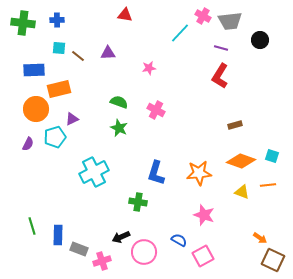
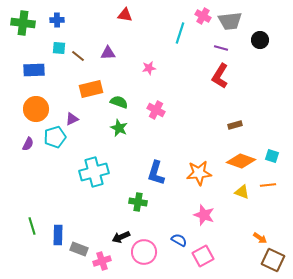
cyan line at (180, 33): rotated 25 degrees counterclockwise
orange rectangle at (59, 89): moved 32 px right
cyan cross at (94, 172): rotated 12 degrees clockwise
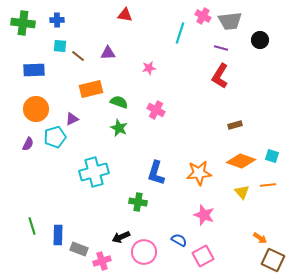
cyan square at (59, 48): moved 1 px right, 2 px up
yellow triangle at (242, 192): rotated 28 degrees clockwise
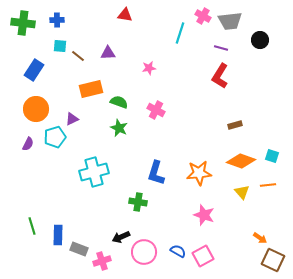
blue rectangle at (34, 70): rotated 55 degrees counterclockwise
blue semicircle at (179, 240): moved 1 px left, 11 px down
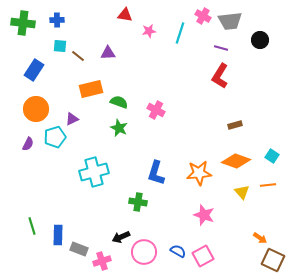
pink star at (149, 68): moved 37 px up
cyan square at (272, 156): rotated 16 degrees clockwise
orange diamond at (241, 161): moved 5 px left
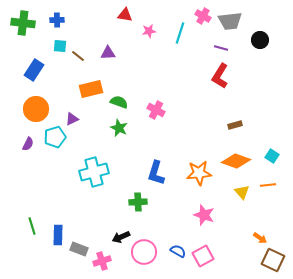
green cross at (138, 202): rotated 12 degrees counterclockwise
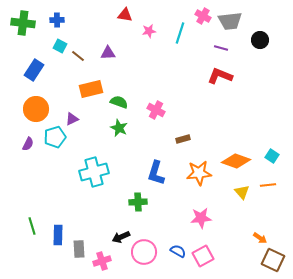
cyan square at (60, 46): rotated 24 degrees clockwise
red L-shape at (220, 76): rotated 80 degrees clockwise
brown rectangle at (235, 125): moved 52 px left, 14 px down
pink star at (204, 215): moved 3 px left, 3 px down; rotated 25 degrees counterclockwise
gray rectangle at (79, 249): rotated 66 degrees clockwise
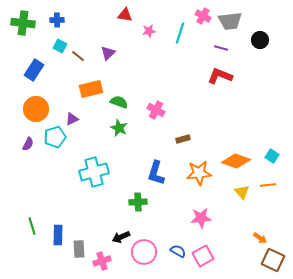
purple triangle at (108, 53): rotated 42 degrees counterclockwise
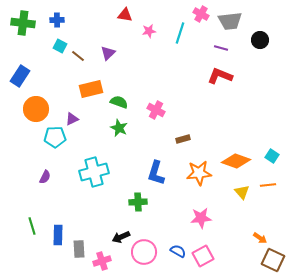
pink cross at (203, 16): moved 2 px left, 2 px up
blue rectangle at (34, 70): moved 14 px left, 6 px down
cyan pentagon at (55, 137): rotated 15 degrees clockwise
purple semicircle at (28, 144): moved 17 px right, 33 px down
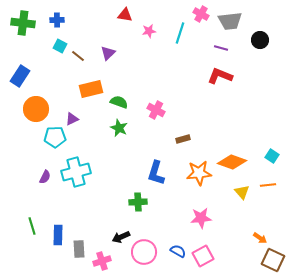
orange diamond at (236, 161): moved 4 px left, 1 px down
cyan cross at (94, 172): moved 18 px left
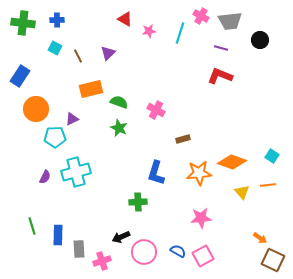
pink cross at (201, 14): moved 2 px down
red triangle at (125, 15): moved 4 px down; rotated 21 degrees clockwise
cyan square at (60, 46): moved 5 px left, 2 px down
brown line at (78, 56): rotated 24 degrees clockwise
